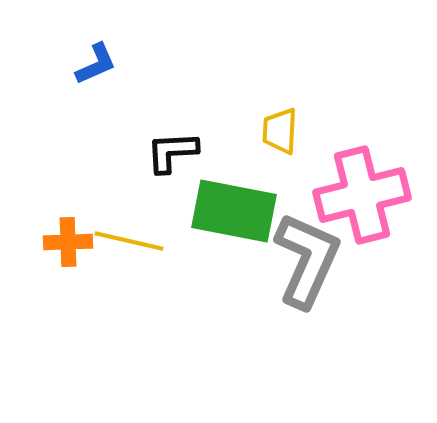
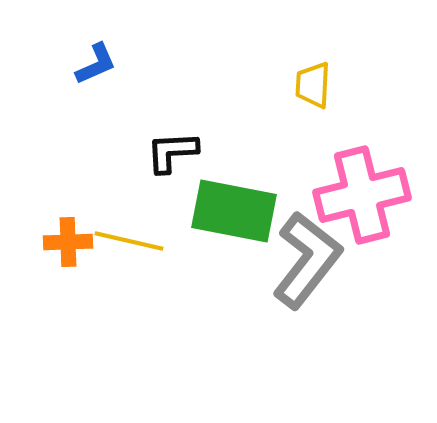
yellow trapezoid: moved 33 px right, 46 px up
gray L-shape: rotated 14 degrees clockwise
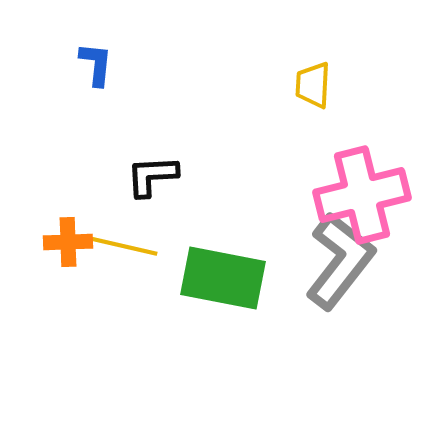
blue L-shape: rotated 60 degrees counterclockwise
black L-shape: moved 20 px left, 24 px down
green rectangle: moved 11 px left, 67 px down
yellow line: moved 6 px left, 5 px down
gray L-shape: moved 33 px right, 1 px down
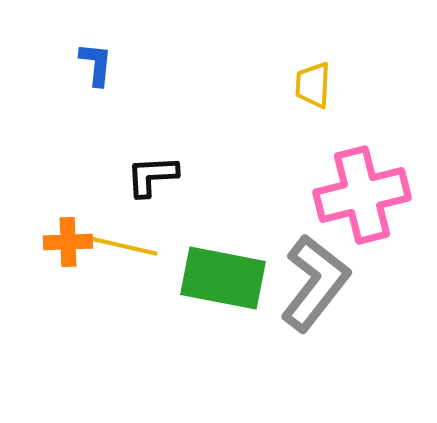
gray L-shape: moved 25 px left, 22 px down
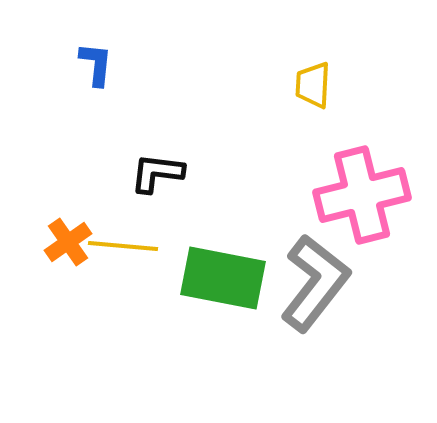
black L-shape: moved 5 px right, 3 px up; rotated 10 degrees clockwise
orange cross: rotated 33 degrees counterclockwise
yellow line: rotated 8 degrees counterclockwise
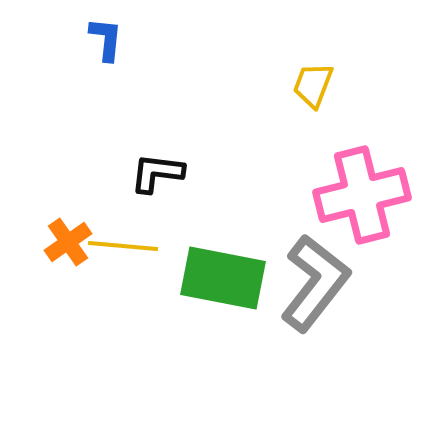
blue L-shape: moved 10 px right, 25 px up
yellow trapezoid: rotated 18 degrees clockwise
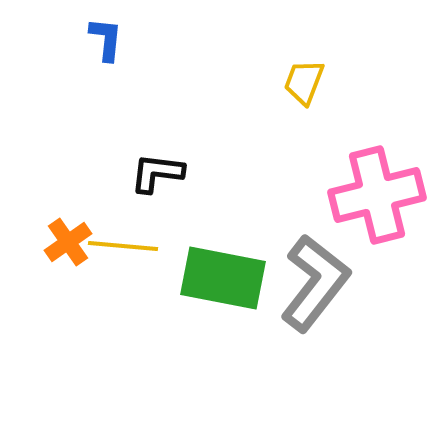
yellow trapezoid: moved 9 px left, 3 px up
pink cross: moved 15 px right
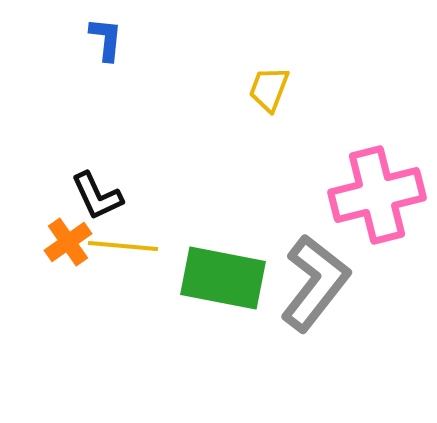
yellow trapezoid: moved 35 px left, 7 px down
black L-shape: moved 60 px left, 23 px down; rotated 122 degrees counterclockwise
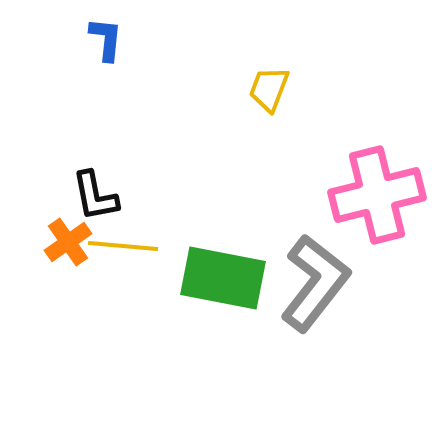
black L-shape: moved 2 px left; rotated 14 degrees clockwise
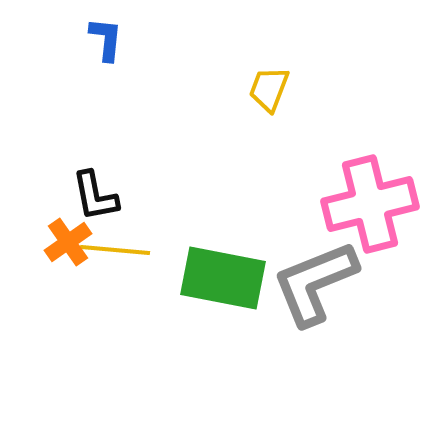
pink cross: moved 7 px left, 9 px down
yellow line: moved 8 px left, 4 px down
gray L-shape: rotated 150 degrees counterclockwise
